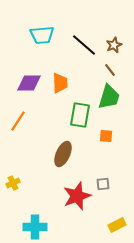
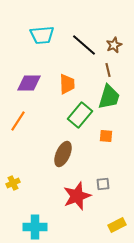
brown line: moved 2 px left; rotated 24 degrees clockwise
orange trapezoid: moved 7 px right, 1 px down
green rectangle: rotated 30 degrees clockwise
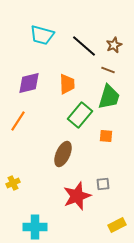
cyan trapezoid: rotated 20 degrees clockwise
black line: moved 1 px down
brown line: rotated 56 degrees counterclockwise
purple diamond: rotated 15 degrees counterclockwise
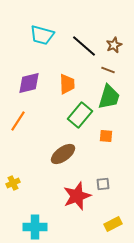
brown ellipse: rotated 30 degrees clockwise
yellow rectangle: moved 4 px left, 1 px up
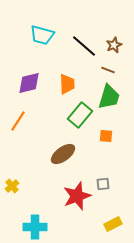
yellow cross: moved 1 px left, 3 px down; rotated 16 degrees counterclockwise
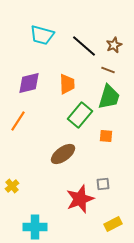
red star: moved 3 px right, 3 px down
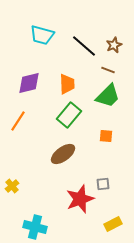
green trapezoid: moved 1 px left, 1 px up; rotated 28 degrees clockwise
green rectangle: moved 11 px left
cyan cross: rotated 15 degrees clockwise
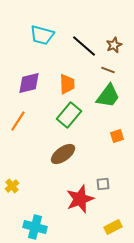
green trapezoid: rotated 8 degrees counterclockwise
orange square: moved 11 px right; rotated 24 degrees counterclockwise
yellow rectangle: moved 3 px down
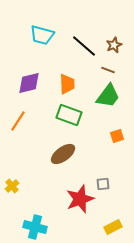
green rectangle: rotated 70 degrees clockwise
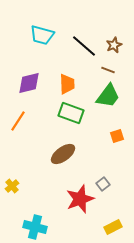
green rectangle: moved 2 px right, 2 px up
gray square: rotated 32 degrees counterclockwise
